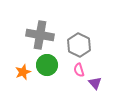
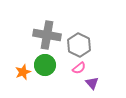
gray cross: moved 7 px right
green circle: moved 2 px left
pink semicircle: moved 2 px up; rotated 112 degrees counterclockwise
purple triangle: moved 3 px left
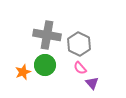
gray hexagon: moved 1 px up
pink semicircle: moved 1 px right; rotated 88 degrees clockwise
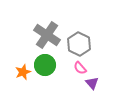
gray cross: rotated 24 degrees clockwise
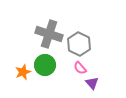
gray cross: moved 2 px right, 1 px up; rotated 16 degrees counterclockwise
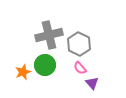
gray cross: moved 1 px down; rotated 32 degrees counterclockwise
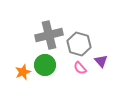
gray hexagon: rotated 10 degrees counterclockwise
purple triangle: moved 9 px right, 22 px up
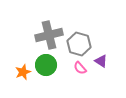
purple triangle: rotated 16 degrees counterclockwise
green circle: moved 1 px right
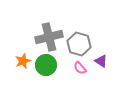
gray cross: moved 2 px down
orange star: moved 11 px up
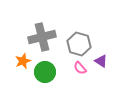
gray cross: moved 7 px left
green circle: moved 1 px left, 7 px down
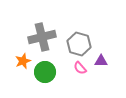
purple triangle: rotated 32 degrees counterclockwise
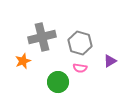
gray hexagon: moved 1 px right, 1 px up
purple triangle: moved 9 px right; rotated 32 degrees counterclockwise
pink semicircle: rotated 40 degrees counterclockwise
green circle: moved 13 px right, 10 px down
